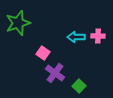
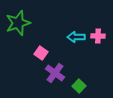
pink square: moved 2 px left
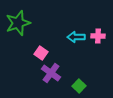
purple cross: moved 4 px left
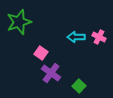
green star: moved 1 px right, 1 px up
pink cross: moved 1 px right, 1 px down; rotated 24 degrees clockwise
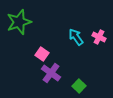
cyan arrow: rotated 54 degrees clockwise
pink square: moved 1 px right, 1 px down
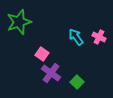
green square: moved 2 px left, 4 px up
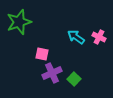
cyan arrow: rotated 18 degrees counterclockwise
pink square: rotated 24 degrees counterclockwise
purple cross: moved 1 px right; rotated 30 degrees clockwise
green square: moved 3 px left, 3 px up
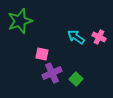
green star: moved 1 px right, 1 px up
green square: moved 2 px right
